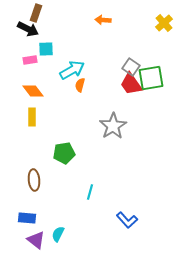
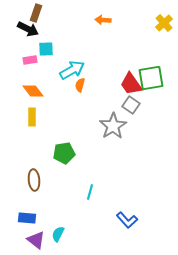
gray square: moved 38 px down
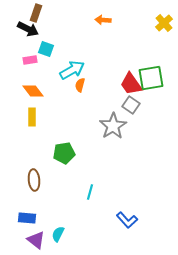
cyan square: rotated 21 degrees clockwise
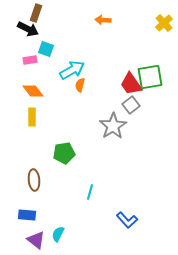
green square: moved 1 px left, 1 px up
gray square: rotated 18 degrees clockwise
blue rectangle: moved 3 px up
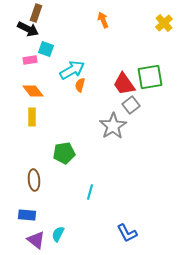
orange arrow: rotated 63 degrees clockwise
red trapezoid: moved 7 px left
blue L-shape: moved 13 px down; rotated 15 degrees clockwise
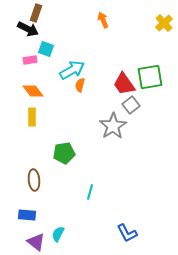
purple triangle: moved 2 px down
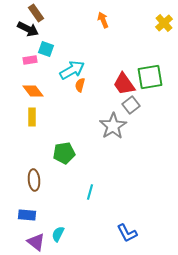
brown rectangle: rotated 54 degrees counterclockwise
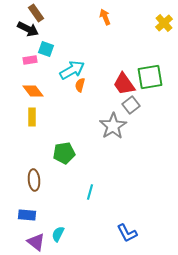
orange arrow: moved 2 px right, 3 px up
